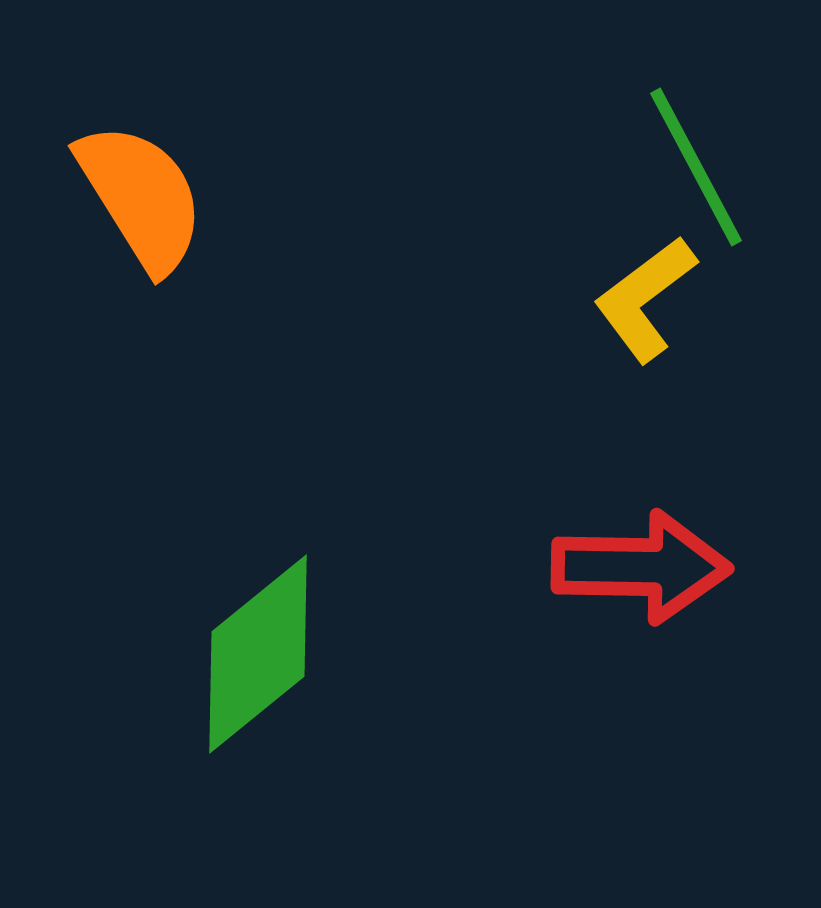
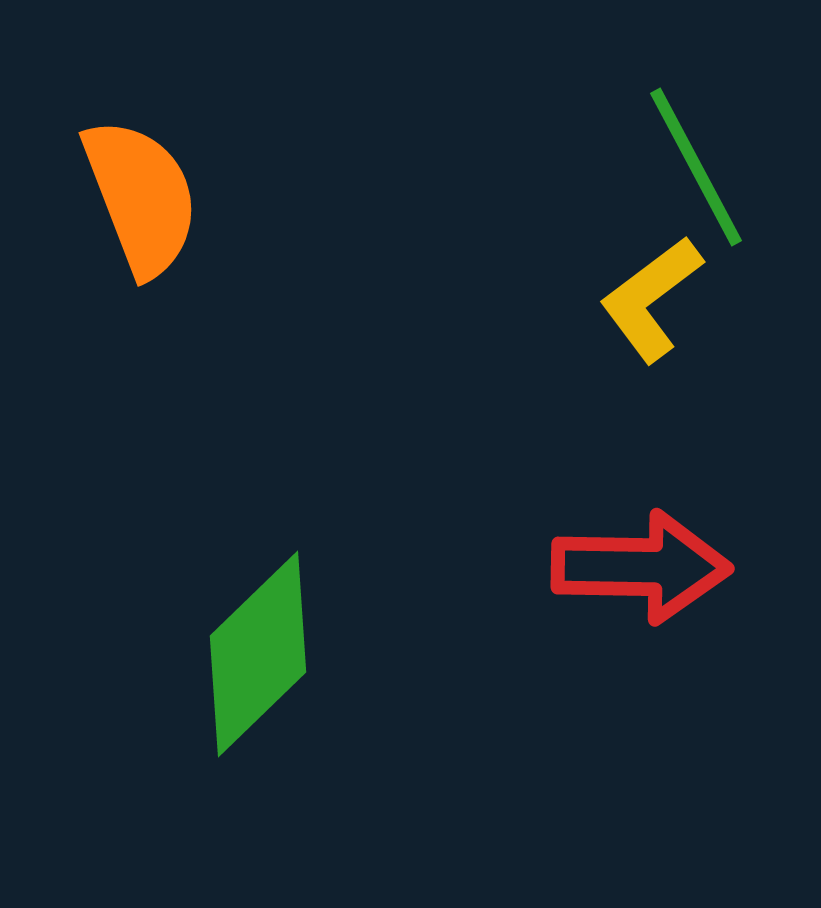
orange semicircle: rotated 11 degrees clockwise
yellow L-shape: moved 6 px right
green diamond: rotated 5 degrees counterclockwise
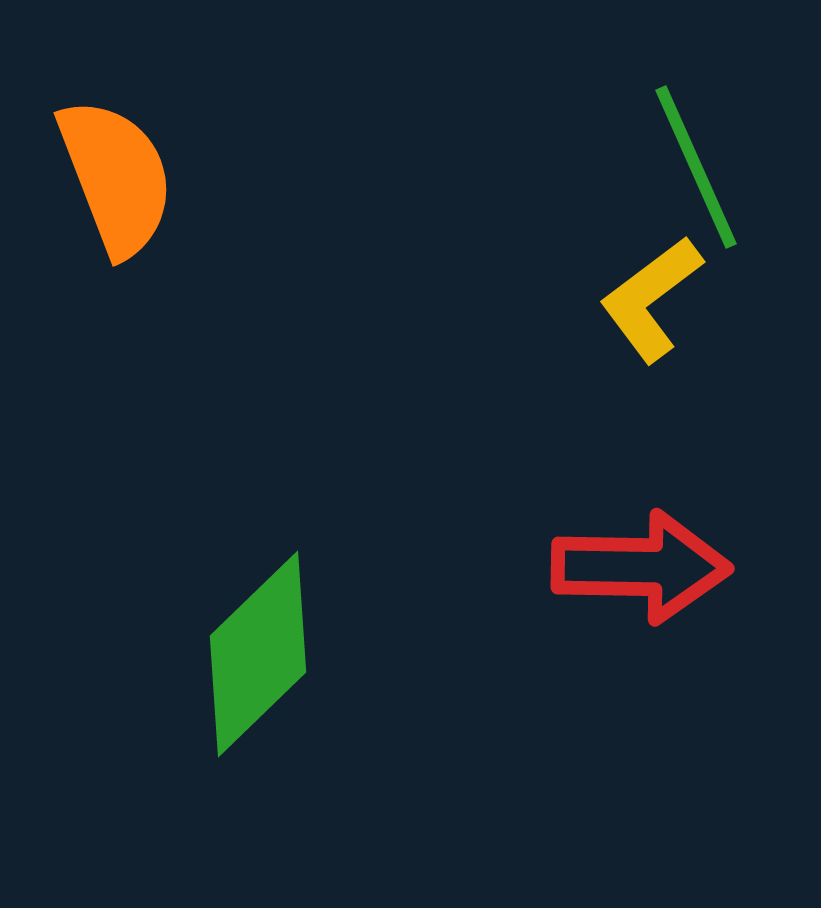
green line: rotated 4 degrees clockwise
orange semicircle: moved 25 px left, 20 px up
